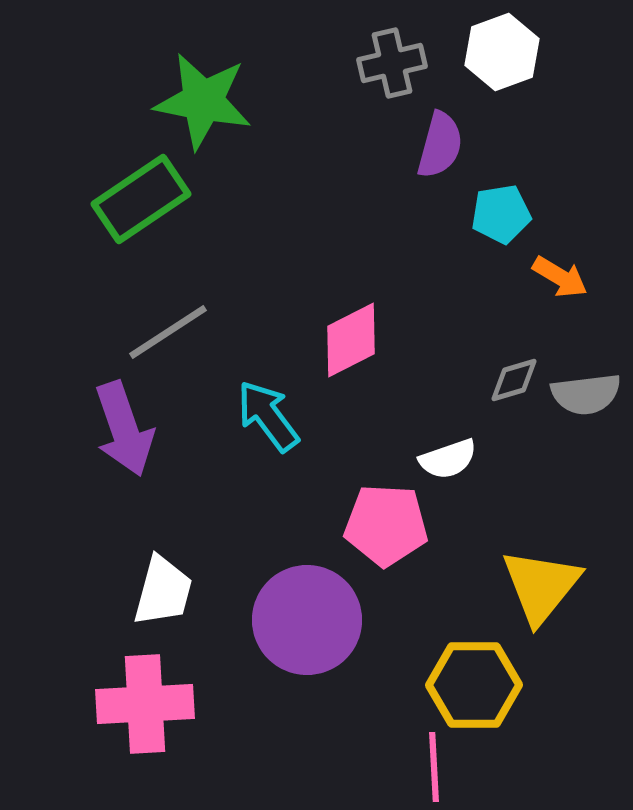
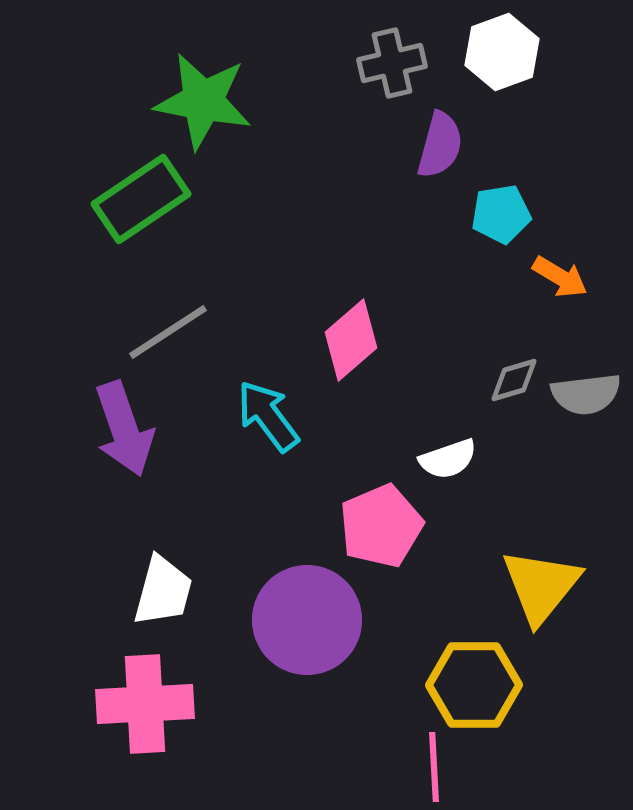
pink diamond: rotated 14 degrees counterclockwise
pink pentagon: moved 5 px left, 1 px down; rotated 26 degrees counterclockwise
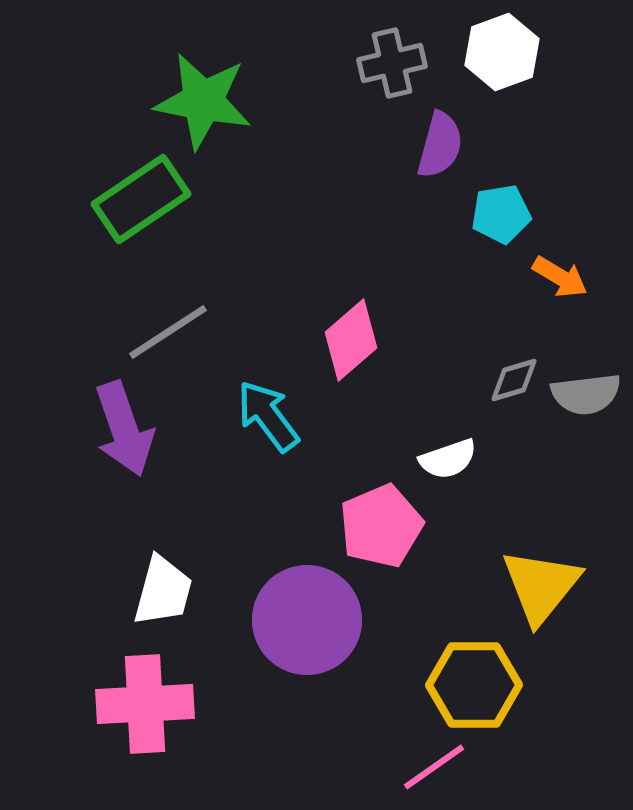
pink line: rotated 58 degrees clockwise
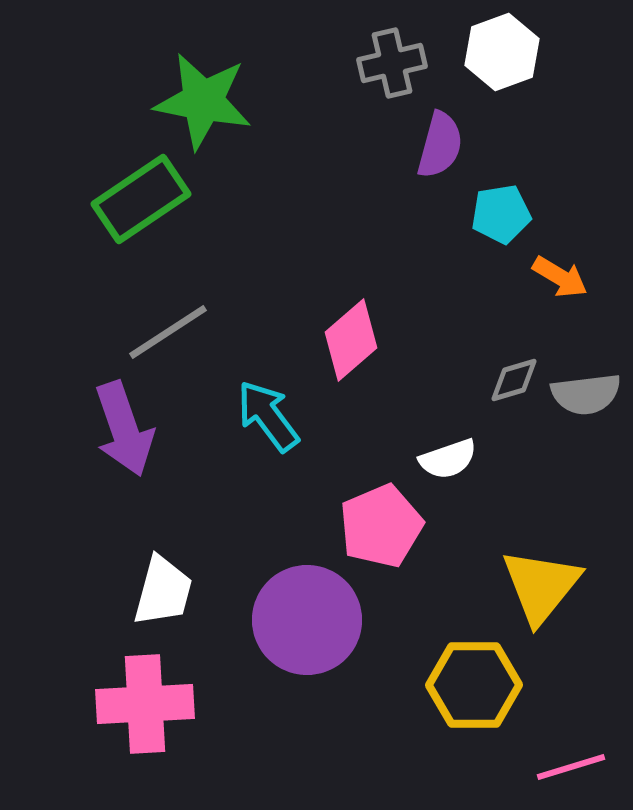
pink line: moved 137 px right; rotated 18 degrees clockwise
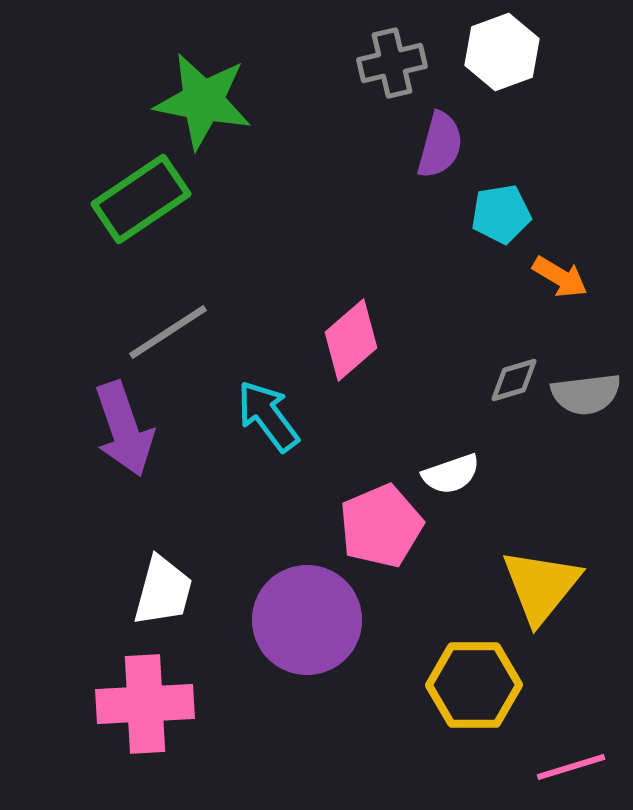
white semicircle: moved 3 px right, 15 px down
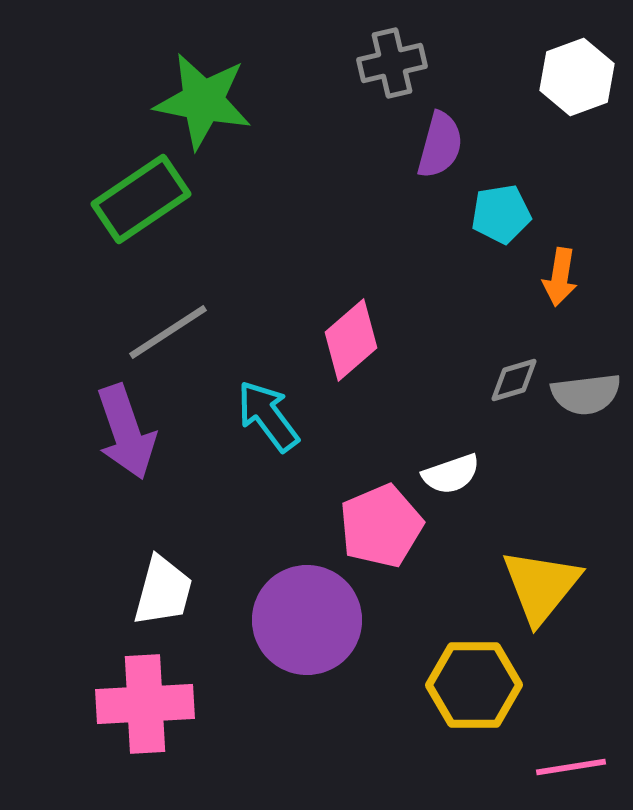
white hexagon: moved 75 px right, 25 px down
orange arrow: rotated 68 degrees clockwise
purple arrow: moved 2 px right, 3 px down
pink line: rotated 8 degrees clockwise
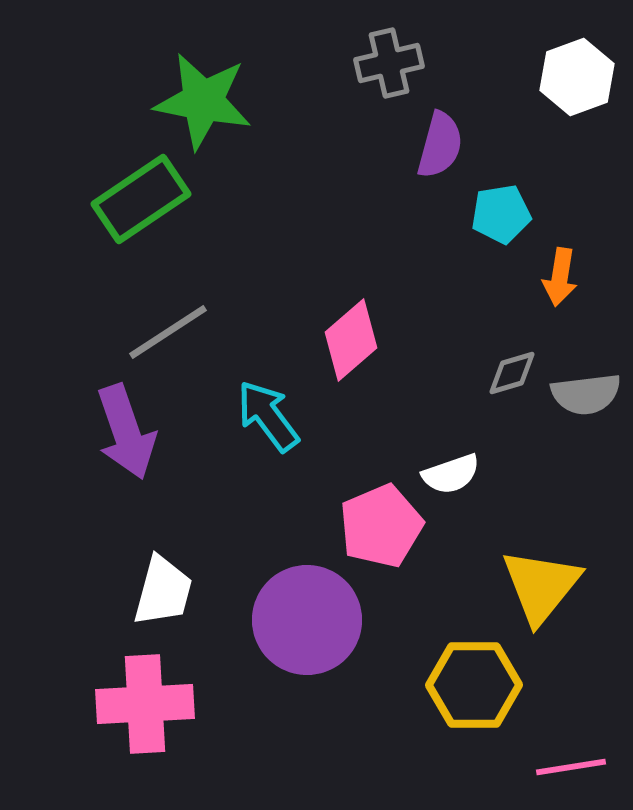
gray cross: moved 3 px left
gray diamond: moved 2 px left, 7 px up
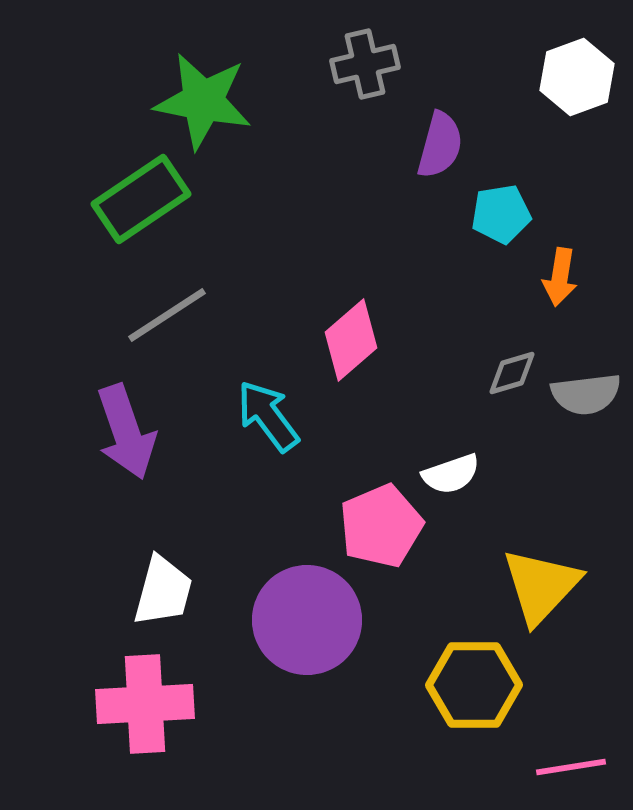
gray cross: moved 24 px left, 1 px down
gray line: moved 1 px left, 17 px up
yellow triangle: rotated 4 degrees clockwise
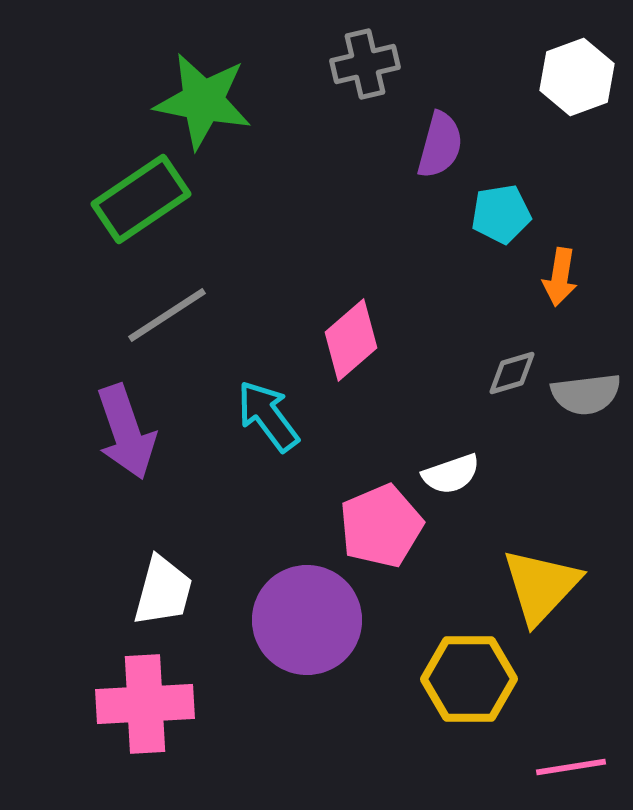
yellow hexagon: moved 5 px left, 6 px up
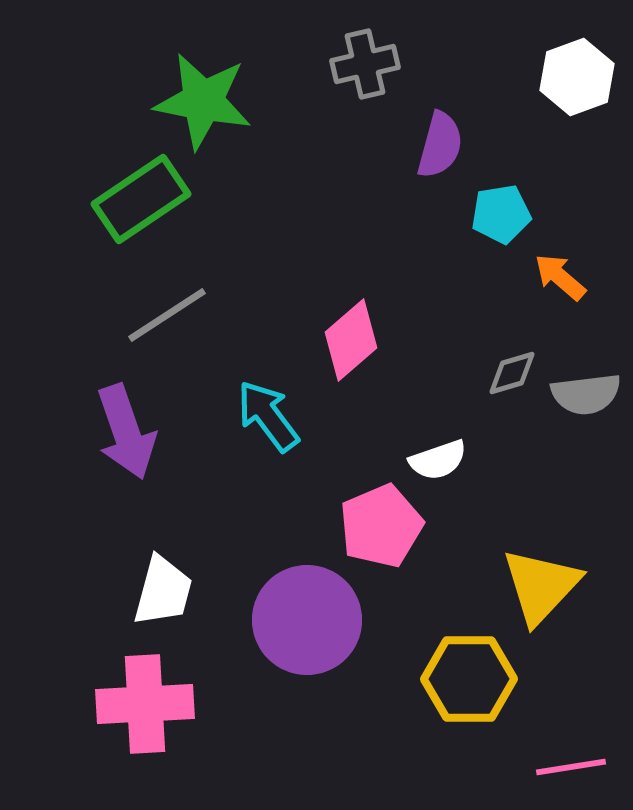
orange arrow: rotated 122 degrees clockwise
white semicircle: moved 13 px left, 14 px up
